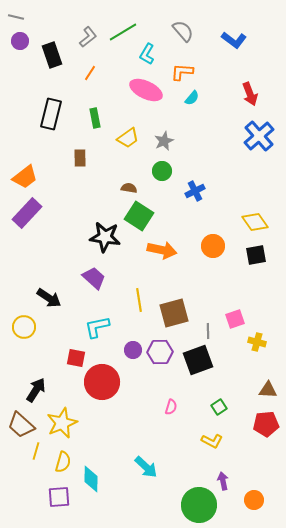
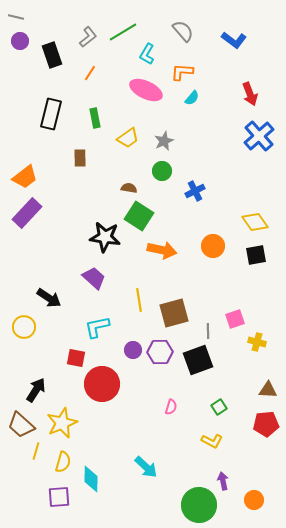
red circle at (102, 382): moved 2 px down
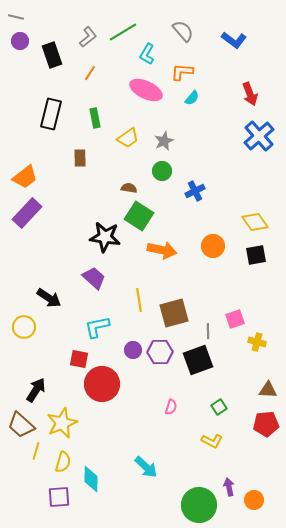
red square at (76, 358): moved 3 px right, 1 px down
purple arrow at (223, 481): moved 6 px right, 6 px down
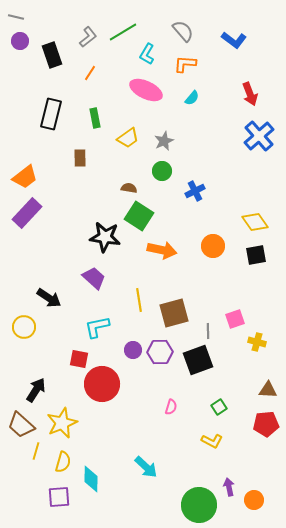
orange L-shape at (182, 72): moved 3 px right, 8 px up
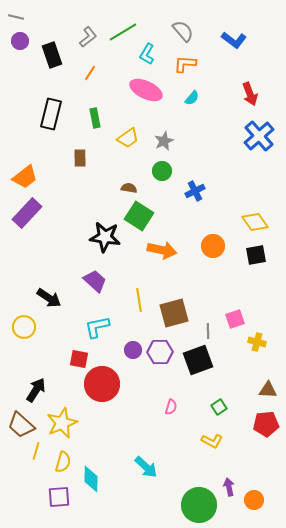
purple trapezoid at (94, 278): moved 1 px right, 3 px down
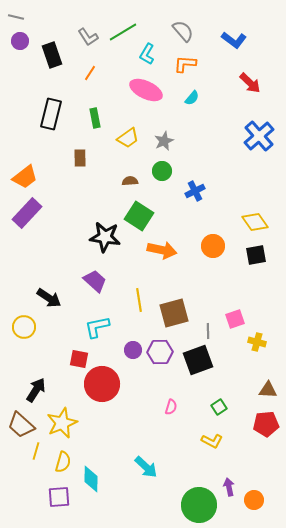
gray L-shape at (88, 37): rotated 95 degrees clockwise
red arrow at (250, 94): moved 11 px up; rotated 25 degrees counterclockwise
brown semicircle at (129, 188): moved 1 px right, 7 px up; rotated 14 degrees counterclockwise
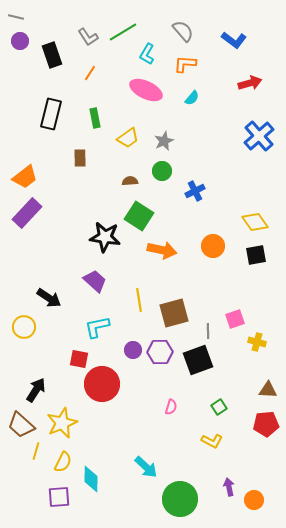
red arrow at (250, 83): rotated 60 degrees counterclockwise
yellow semicircle at (63, 462): rotated 10 degrees clockwise
green circle at (199, 505): moved 19 px left, 6 px up
